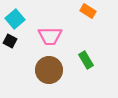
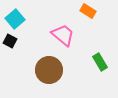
pink trapezoid: moved 13 px right, 1 px up; rotated 140 degrees counterclockwise
green rectangle: moved 14 px right, 2 px down
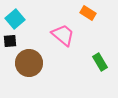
orange rectangle: moved 2 px down
black square: rotated 32 degrees counterclockwise
brown circle: moved 20 px left, 7 px up
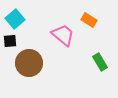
orange rectangle: moved 1 px right, 7 px down
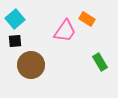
orange rectangle: moved 2 px left, 1 px up
pink trapezoid: moved 2 px right, 4 px up; rotated 85 degrees clockwise
black square: moved 5 px right
brown circle: moved 2 px right, 2 px down
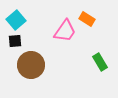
cyan square: moved 1 px right, 1 px down
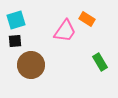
cyan square: rotated 24 degrees clockwise
